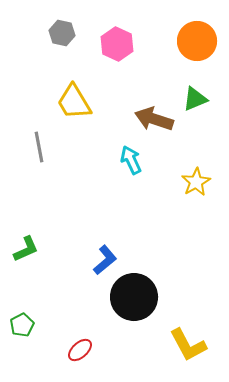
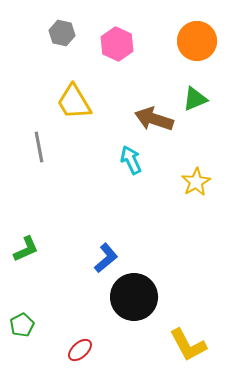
blue L-shape: moved 1 px right, 2 px up
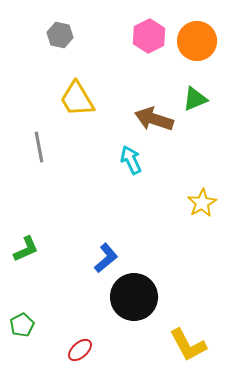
gray hexagon: moved 2 px left, 2 px down
pink hexagon: moved 32 px right, 8 px up; rotated 8 degrees clockwise
yellow trapezoid: moved 3 px right, 3 px up
yellow star: moved 6 px right, 21 px down
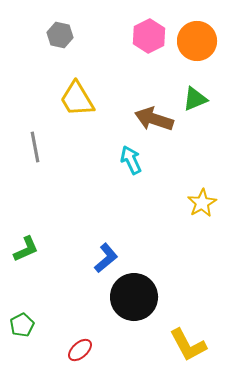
gray line: moved 4 px left
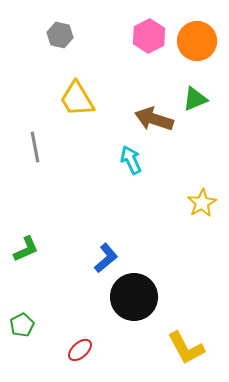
yellow L-shape: moved 2 px left, 3 px down
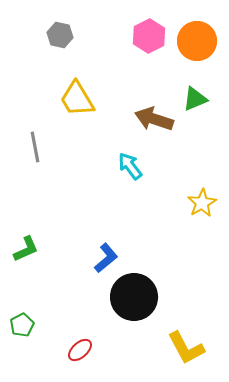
cyan arrow: moved 1 px left, 6 px down; rotated 12 degrees counterclockwise
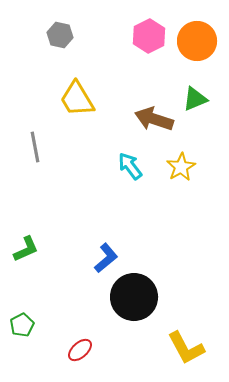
yellow star: moved 21 px left, 36 px up
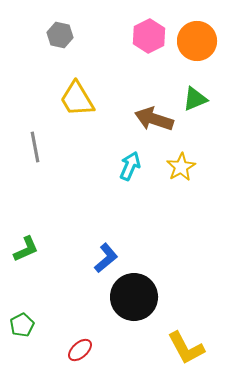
cyan arrow: rotated 60 degrees clockwise
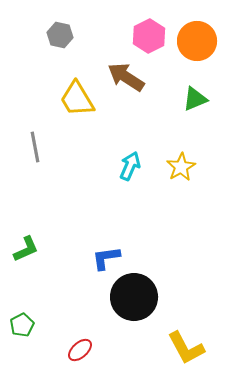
brown arrow: moved 28 px left, 42 px up; rotated 15 degrees clockwise
blue L-shape: rotated 148 degrees counterclockwise
